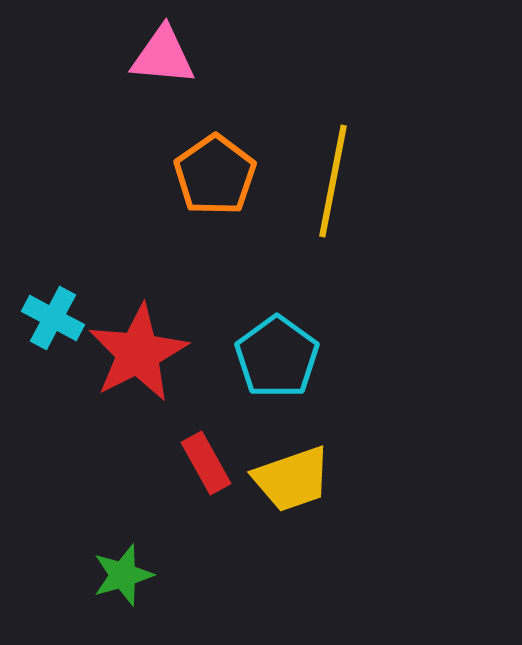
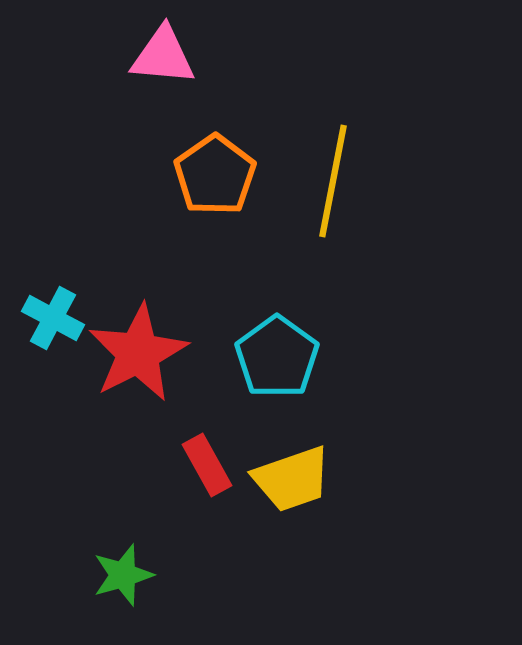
red rectangle: moved 1 px right, 2 px down
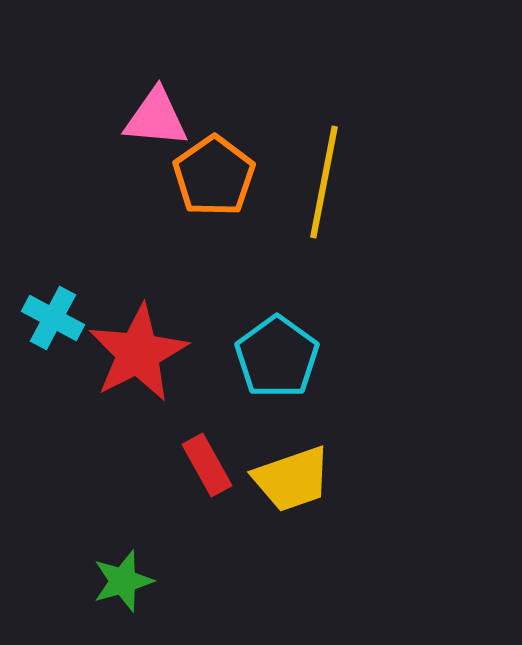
pink triangle: moved 7 px left, 62 px down
orange pentagon: moved 1 px left, 1 px down
yellow line: moved 9 px left, 1 px down
green star: moved 6 px down
